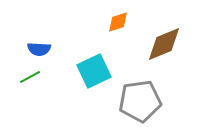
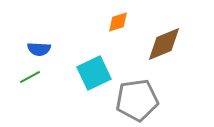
cyan square: moved 2 px down
gray pentagon: moved 3 px left, 1 px up
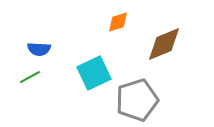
gray pentagon: rotated 9 degrees counterclockwise
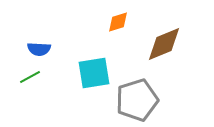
cyan square: rotated 16 degrees clockwise
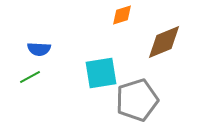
orange diamond: moved 4 px right, 7 px up
brown diamond: moved 2 px up
cyan square: moved 7 px right
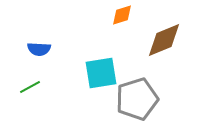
brown diamond: moved 2 px up
green line: moved 10 px down
gray pentagon: moved 1 px up
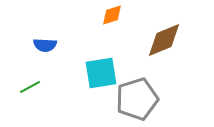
orange diamond: moved 10 px left
blue semicircle: moved 6 px right, 4 px up
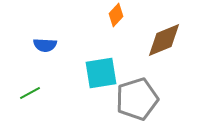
orange diamond: moved 4 px right; rotated 30 degrees counterclockwise
green line: moved 6 px down
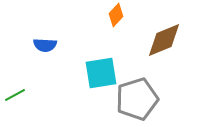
green line: moved 15 px left, 2 px down
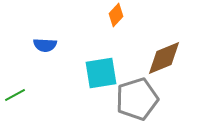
brown diamond: moved 18 px down
